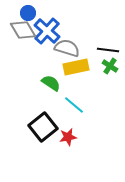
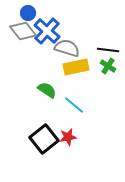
gray diamond: moved 1 px down; rotated 8 degrees counterclockwise
green cross: moved 2 px left
green semicircle: moved 4 px left, 7 px down
black square: moved 1 px right, 12 px down
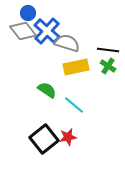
gray semicircle: moved 5 px up
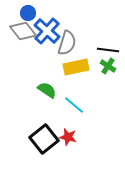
gray semicircle: rotated 90 degrees clockwise
red star: rotated 24 degrees clockwise
